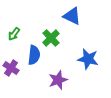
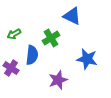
green arrow: rotated 24 degrees clockwise
green cross: rotated 12 degrees clockwise
blue semicircle: moved 2 px left
blue star: moved 1 px left
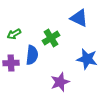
blue triangle: moved 7 px right, 2 px down
purple cross: moved 5 px up; rotated 35 degrees counterclockwise
purple star: moved 2 px right, 2 px down
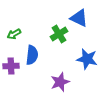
green cross: moved 8 px right, 4 px up
purple cross: moved 3 px down
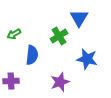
blue triangle: rotated 36 degrees clockwise
green cross: moved 2 px down
purple cross: moved 15 px down
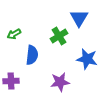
purple star: rotated 12 degrees clockwise
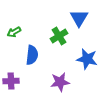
green arrow: moved 2 px up
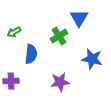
blue semicircle: moved 1 px left, 1 px up
blue star: moved 5 px right
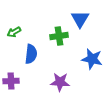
blue triangle: moved 1 px right, 1 px down
green cross: rotated 24 degrees clockwise
purple star: rotated 12 degrees clockwise
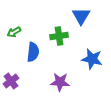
blue triangle: moved 1 px right, 3 px up
blue semicircle: moved 2 px right, 2 px up
purple cross: rotated 35 degrees counterclockwise
